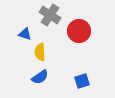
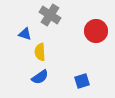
red circle: moved 17 px right
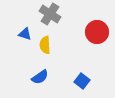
gray cross: moved 1 px up
red circle: moved 1 px right, 1 px down
yellow semicircle: moved 5 px right, 7 px up
blue square: rotated 35 degrees counterclockwise
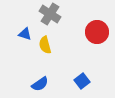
yellow semicircle: rotated 12 degrees counterclockwise
blue semicircle: moved 7 px down
blue square: rotated 14 degrees clockwise
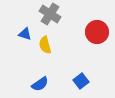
blue square: moved 1 px left
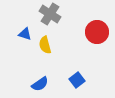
blue square: moved 4 px left, 1 px up
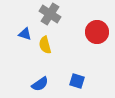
blue square: moved 1 px down; rotated 35 degrees counterclockwise
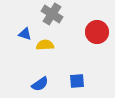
gray cross: moved 2 px right
yellow semicircle: rotated 102 degrees clockwise
blue square: rotated 21 degrees counterclockwise
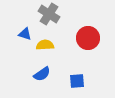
gray cross: moved 3 px left
red circle: moved 9 px left, 6 px down
blue semicircle: moved 2 px right, 10 px up
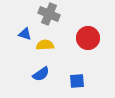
gray cross: rotated 10 degrees counterclockwise
blue semicircle: moved 1 px left
